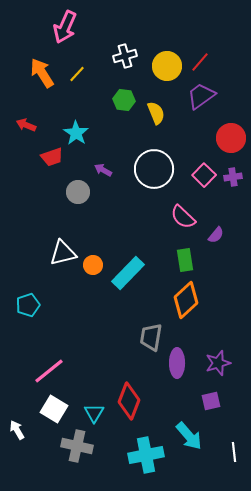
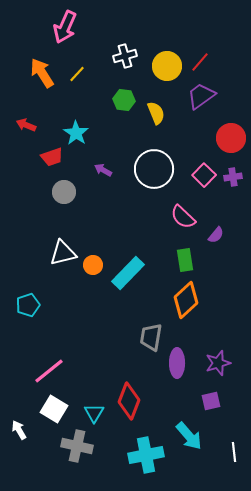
gray circle: moved 14 px left
white arrow: moved 2 px right
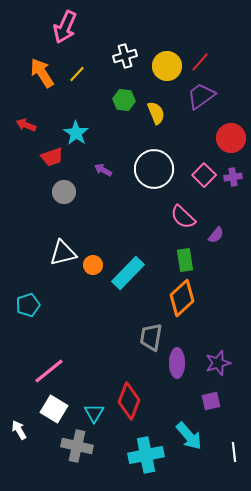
orange diamond: moved 4 px left, 2 px up
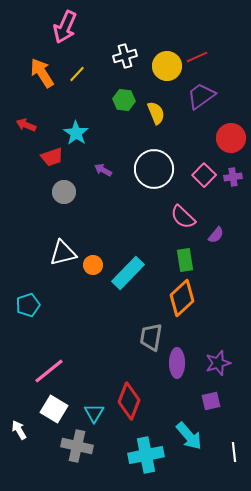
red line: moved 3 px left, 5 px up; rotated 25 degrees clockwise
